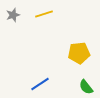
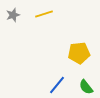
blue line: moved 17 px right, 1 px down; rotated 18 degrees counterclockwise
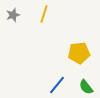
yellow line: rotated 54 degrees counterclockwise
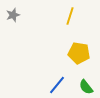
yellow line: moved 26 px right, 2 px down
yellow pentagon: rotated 15 degrees clockwise
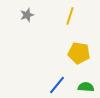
gray star: moved 14 px right
green semicircle: rotated 133 degrees clockwise
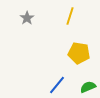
gray star: moved 3 px down; rotated 16 degrees counterclockwise
green semicircle: moved 2 px right; rotated 28 degrees counterclockwise
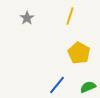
yellow pentagon: rotated 20 degrees clockwise
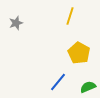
gray star: moved 11 px left, 5 px down; rotated 16 degrees clockwise
blue line: moved 1 px right, 3 px up
